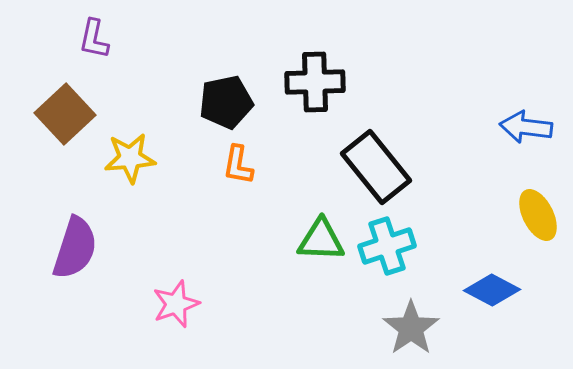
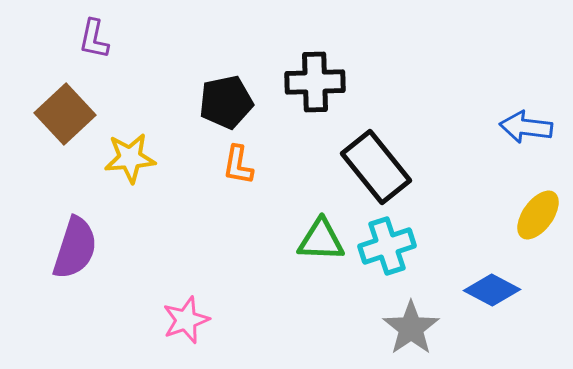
yellow ellipse: rotated 63 degrees clockwise
pink star: moved 10 px right, 16 px down
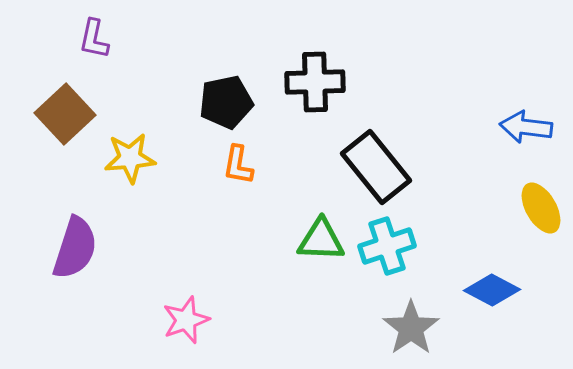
yellow ellipse: moved 3 px right, 7 px up; rotated 66 degrees counterclockwise
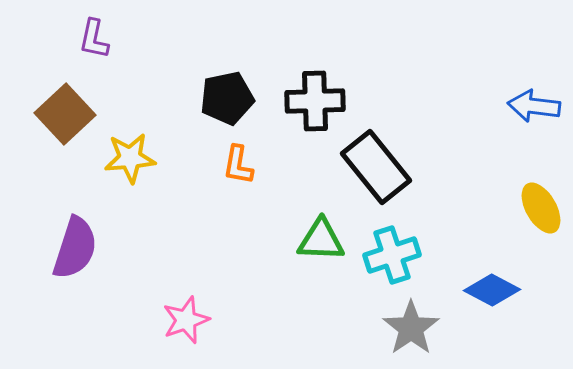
black cross: moved 19 px down
black pentagon: moved 1 px right, 4 px up
blue arrow: moved 8 px right, 21 px up
cyan cross: moved 5 px right, 9 px down
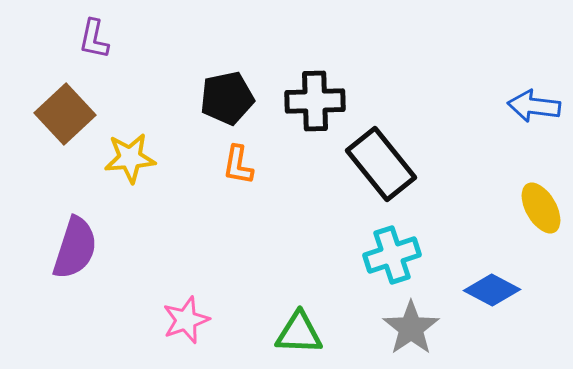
black rectangle: moved 5 px right, 3 px up
green triangle: moved 22 px left, 93 px down
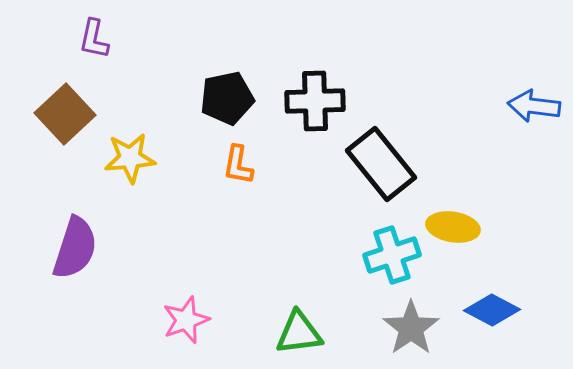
yellow ellipse: moved 88 px left, 19 px down; rotated 51 degrees counterclockwise
blue diamond: moved 20 px down
green triangle: rotated 9 degrees counterclockwise
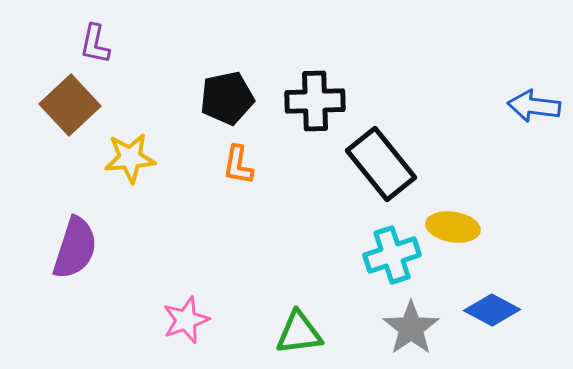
purple L-shape: moved 1 px right, 5 px down
brown square: moved 5 px right, 9 px up
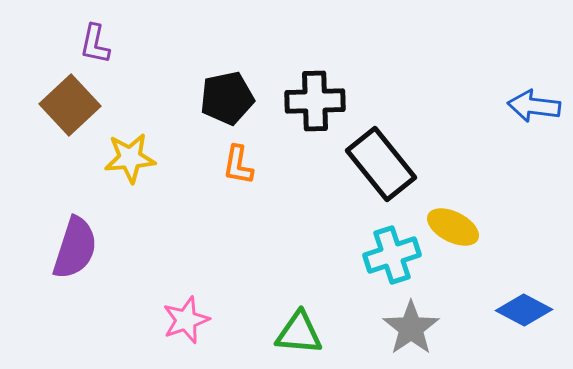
yellow ellipse: rotated 18 degrees clockwise
blue diamond: moved 32 px right
green triangle: rotated 12 degrees clockwise
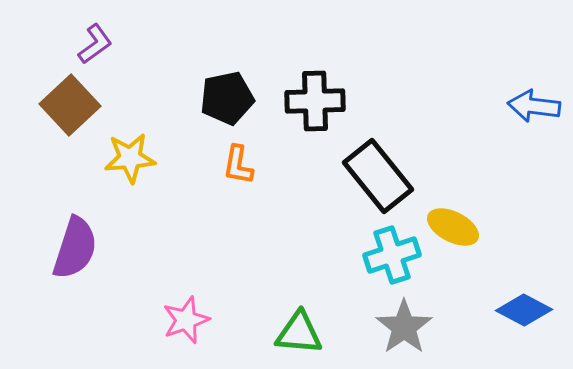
purple L-shape: rotated 138 degrees counterclockwise
black rectangle: moved 3 px left, 12 px down
gray star: moved 7 px left, 1 px up
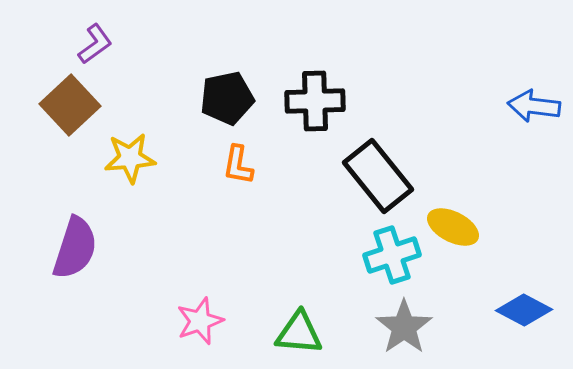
pink star: moved 14 px right, 1 px down
